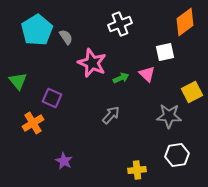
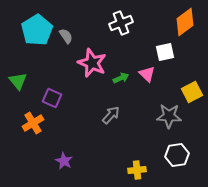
white cross: moved 1 px right, 1 px up
gray semicircle: moved 1 px up
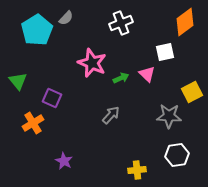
gray semicircle: moved 18 px up; rotated 77 degrees clockwise
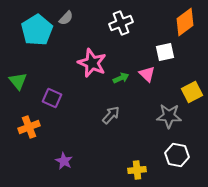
orange cross: moved 4 px left, 4 px down; rotated 10 degrees clockwise
white hexagon: rotated 20 degrees clockwise
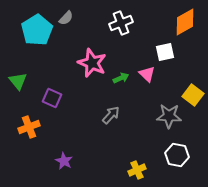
orange diamond: rotated 8 degrees clockwise
yellow square: moved 1 px right, 3 px down; rotated 25 degrees counterclockwise
yellow cross: rotated 18 degrees counterclockwise
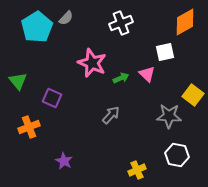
cyan pentagon: moved 3 px up
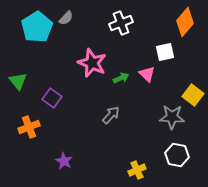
orange diamond: rotated 20 degrees counterclockwise
purple square: rotated 12 degrees clockwise
gray star: moved 3 px right, 1 px down
